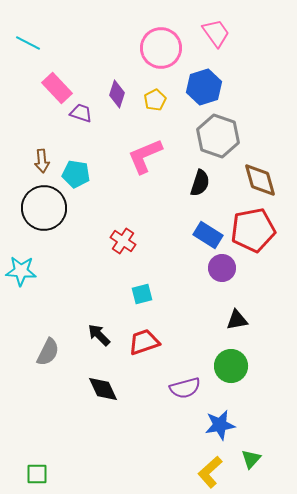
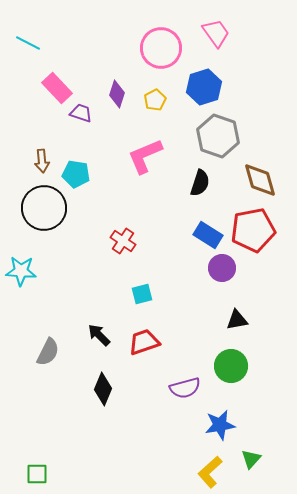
black diamond: rotated 48 degrees clockwise
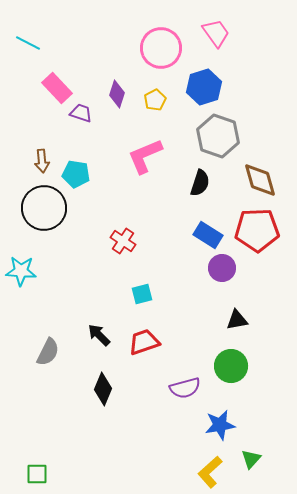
red pentagon: moved 4 px right; rotated 9 degrees clockwise
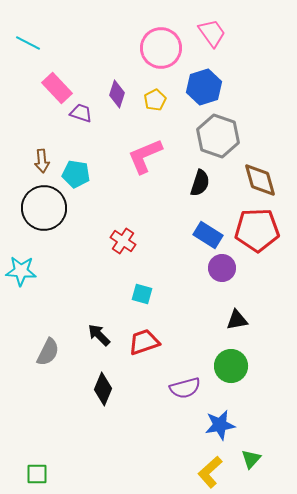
pink trapezoid: moved 4 px left
cyan square: rotated 30 degrees clockwise
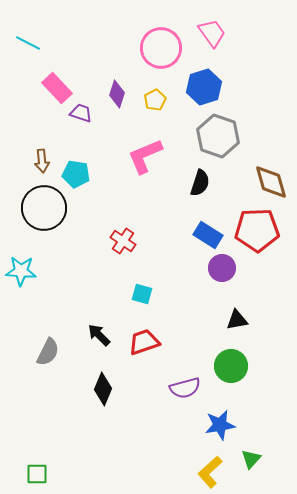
brown diamond: moved 11 px right, 2 px down
